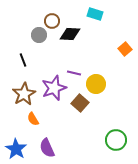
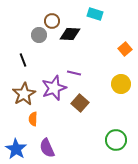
yellow circle: moved 25 px right
orange semicircle: rotated 32 degrees clockwise
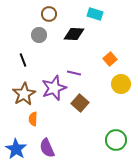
brown circle: moved 3 px left, 7 px up
black diamond: moved 4 px right
orange square: moved 15 px left, 10 px down
